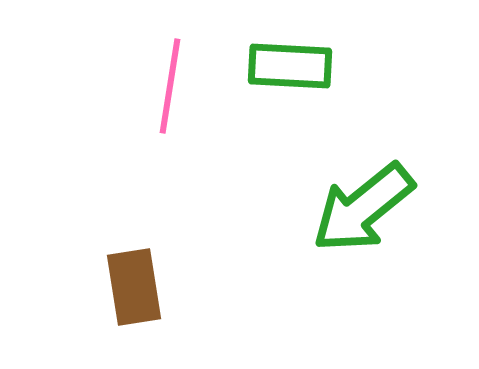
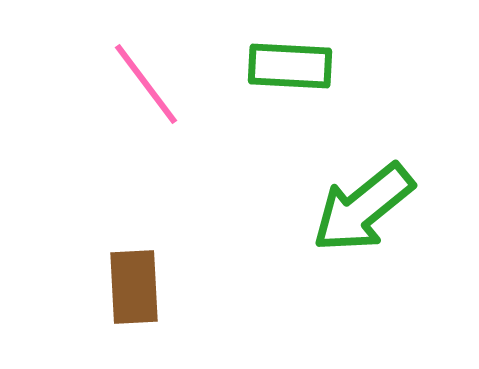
pink line: moved 24 px left, 2 px up; rotated 46 degrees counterclockwise
brown rectangle: rotated 6 degrees clockwise
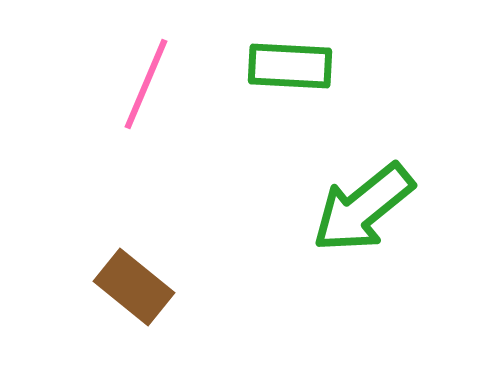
pink line: rotated 60 degrees clockwise
brown rectangle: rotated 48 degrees counterclockwise
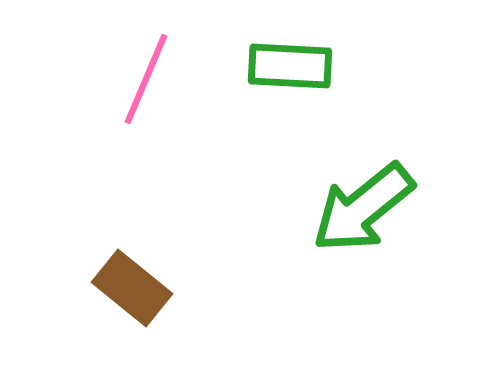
pink line: moved 5 px up
brown rectangle: moved 2 px left, 1 px down
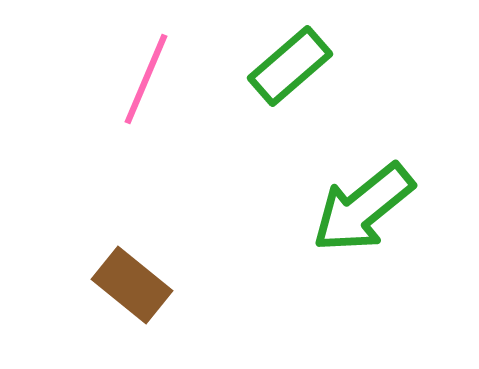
green rectangle: rotated 44 degrees counterclockwise
brown rectangle: moved 3 px up
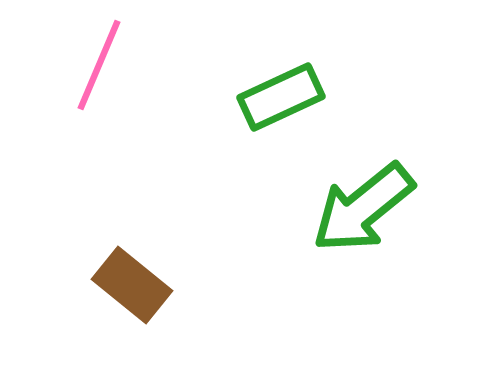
green rectangle: moved 9 px left, 31 px down; rotated 16 degrees clockwise
pink line: moved 47 px left, 14 px up
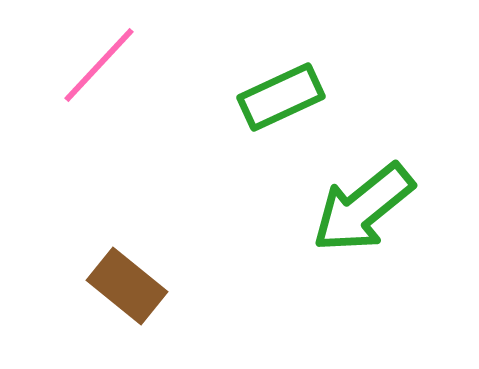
pink line: rotated 20 degrees clockwise
brown rectangle: moved 5 px left, 1 px down
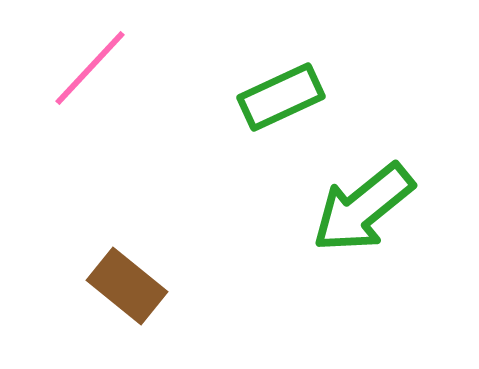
pink line: moved 9 px left, 3 px down
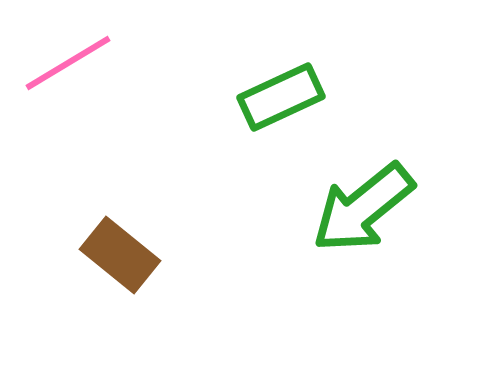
pink line: moved 22 px left, 5 px up; rotated 16 degrees clockwise
brown rectangle: moved 7 px left, 31 px up
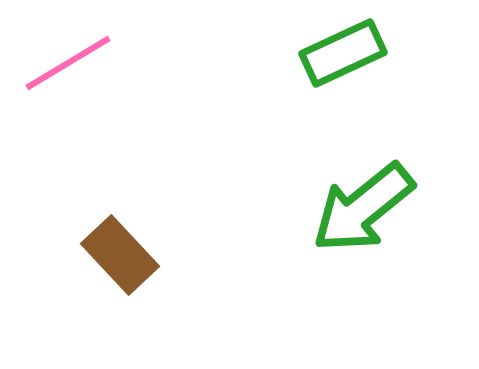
green rectangle: moved 62 px right, 44 px up
brown rectangle: rotated 8 degrees clockwise
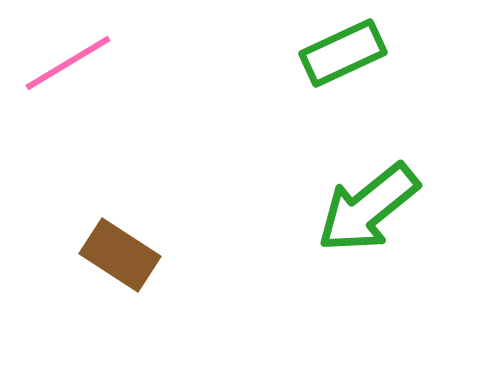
green arrow: moved 5 px right
brown rectangle: rotated 14 degrees counterclockwise
